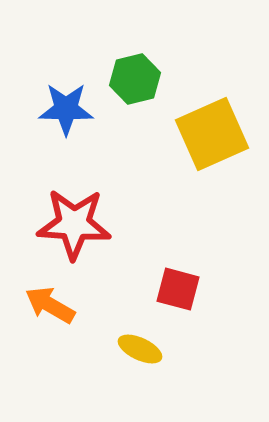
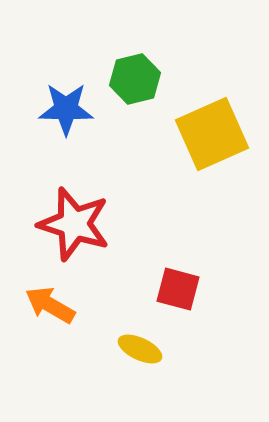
red star: rotated 14 degrees clockwise
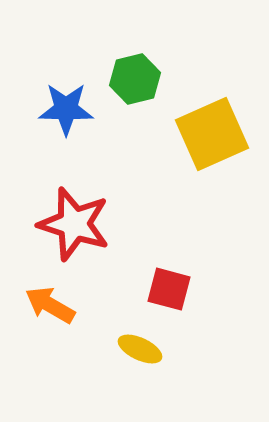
red square: moved 9 px left
